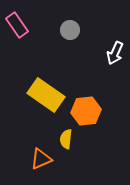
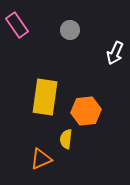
yellow rectangle: moved 1 px left, 2 px down; rotated 63 degrees clockwise
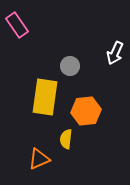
gray circle: moved 36 px down
orange triangle: moved 2 px left
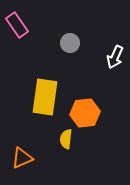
white arrow: moved 4 px down
gray circle: moved 23 px up
orange hexagon: moved 1 px left, 2 px down
orange triangle: moved 17 px left, 1 px up
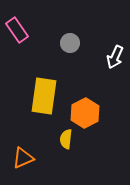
pink rectangle: moved 5 px down
yellow rectangle: moved 1 px left, 1 px up
orange hexagon: rotated 20 degrees counterclockwise
orange triangle: moved 1 px right
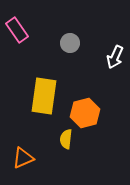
orange hexagon: rotated 12 degrees clockwise
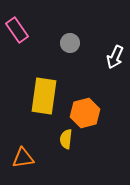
orange triangle: rotated 15 degrees clockwise
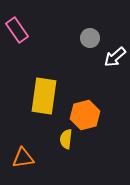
gray circle: moved 20 px right, 5 px up
white arrow: rotated 25 degrees clockwise
orange hexagon: moved 2 px down
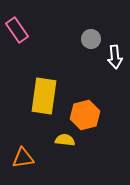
gray circle: moved 1 px right, 1 px down
white arrow: rotated 55 degrees counterclockwise
yellow semicircle: moved 1 px left, 1 px down; rotated 90 degrees clockwise
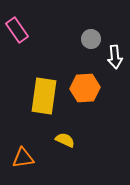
orange hexagon: moved 27 px up; rotated 12 degrees clockwise
yellow semicircle: rotated 18 degrees clockwise
